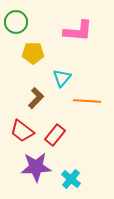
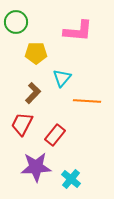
yellow pentagon: moved 3 px right
brown L-shape: moved 3 px left, 5 px up
red trapezoid: moved 7 px up; rotated 80 degrees clockwise
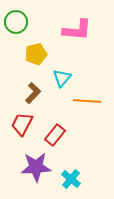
pink L-shape: moved 1 px left, 1 px up
yellow pentagon: moved 1 px down; rotated 15 degrees counterclockwise
